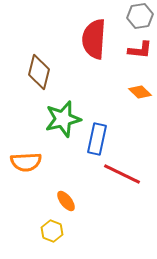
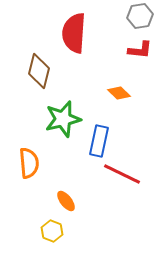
red semicircle: moved 20 px left, 6 px up
brown diamond: moved 1 px up
orange diamond: moved 21 px left, 1 px down
blue rectangle: moved 2 px right, 2 px down
orange semicircle: moved 3 px right, 1 px down; rotated 92 degrees counterclockwise
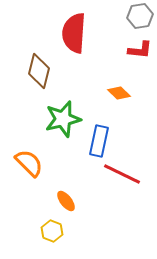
orange semicircle: rotated 40 degrees counterclockwise
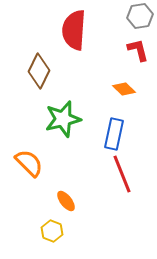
red semicircle: moved 3 px up
red L-shape: moved 2 px left; rotated 110 degrees counterclockwise
brown diamond: rotated 12 degrees clockwise
orange diamond: moved 5 px right, 4 px up
blue rectangle: moved 15 px right, 7 px up
red line: rotated 42 degrees clockwise
